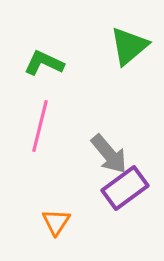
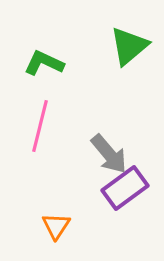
orange triangle: moved 4 px down
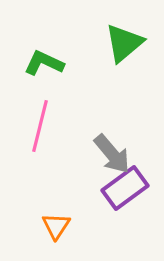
green triangle: moved 5 px left, 3 px up
gray arrow: moved 3 px right
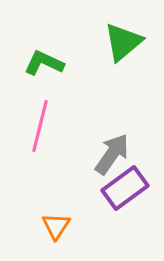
green triangle: moved 1 px left, 1 px up
gray arrow: rotated 105 degrees counterclockwise
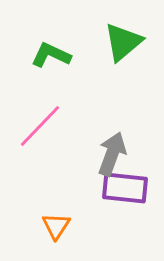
green L-shape: moved 7 px right, 8 px up
pink line: rotated 30 degrees clockwise
gray arrow: rotated 15 degrees counterclockwise
purple rectangle: rotated 42 degrees clockwise
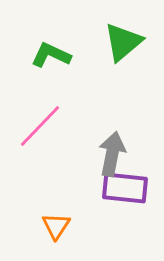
gray arrow: rotated 9 degrees counterclockwise
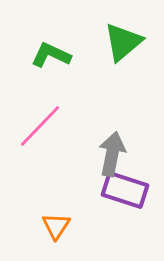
purple rectangle: moved 2 px down; rotated 12 degrees clockwise
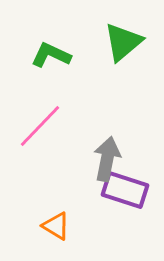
gray arrow: moved 5 px left, 5 px down
orange triangle: rotated 32 degrees counterclockwise
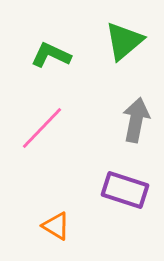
green triangle: moved 1 px right, 1 px up
pink line: moved 2 px right, 2 px down
gray arrow: moved 29 px right, 39 px up
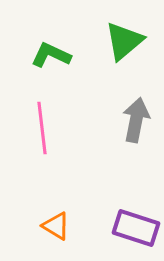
pink line: rotated 51 degrees counterclockwise
purple rectangle: moved 11 px right, 38 px down
